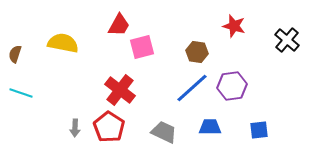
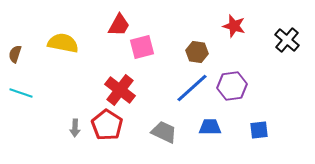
red pentagon: moved 2 px left, 2 px up
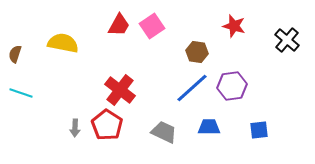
pink square: moved 10 px right, 21 px up; rotated 20 degrees counterclockwise
blue trapezoid: moved 1 px left
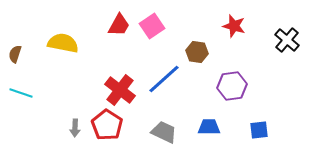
blue line: moved 28 px left, 9 px up
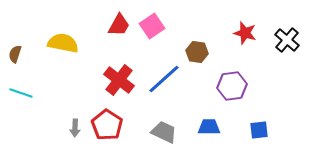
red star: moved 11 px right, 7 px down
red cross: moved 1 px left, 10 px up
